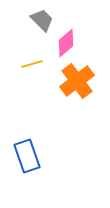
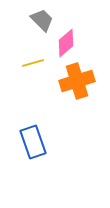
yellow line: moved 1 px right, 1 px up
orange cross: rotated 20 degrees clockwise
blue rectangle: moved 6 px right, 14 px up
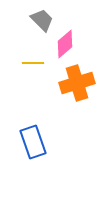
pink diamond: moved 1 px left, 1 px down
yellow line: rotated 15 degrees clockwise
orange cross: moved 2 px down
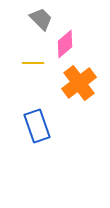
gray trapezoid: moved 1 px left, 1 px up
orange cross: moved 2 px right; rotated 20 degrees counterclockwise
blue rectangle: moved 4 px right, 16 px up
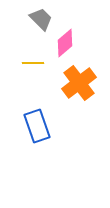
pink diamond: moved 1 px up
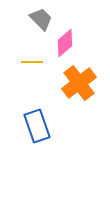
yellow line: moved 1 px left, 1 px up
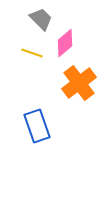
yellow line: moved 9 px up; rotated 20 degrees clockwise
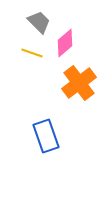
gray trapezoid: moved 2 px left, 3 px down
blue rectangle: moved 9 px right, 10 px down
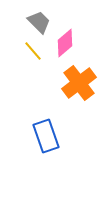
yellow line: moved 1 px right, 2 px up; rotated 30 degrees clockwise
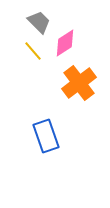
pink diamond: rotated 8 degrees clockwise
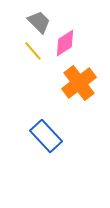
blue rectangle: rotated 24 degrees counterclockwise
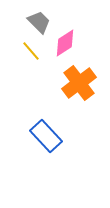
yellow line: moved 2 px left
